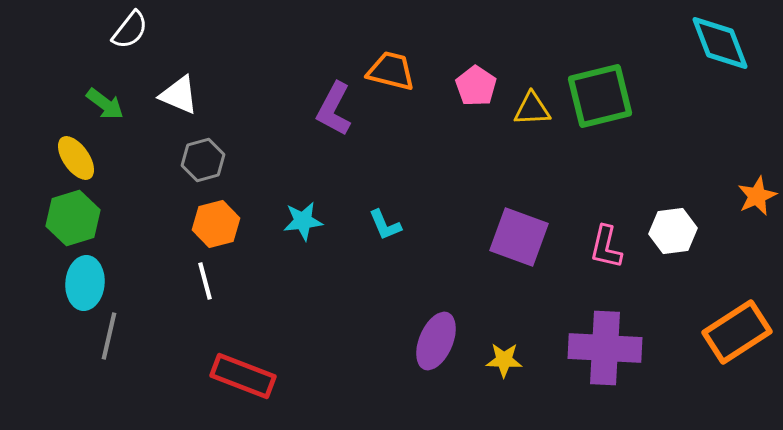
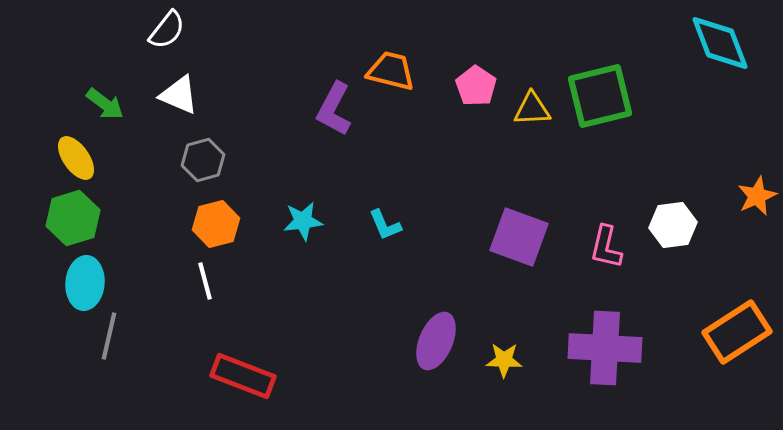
white semicircle: moved 37 px right
white hexagon: moved 6 px up
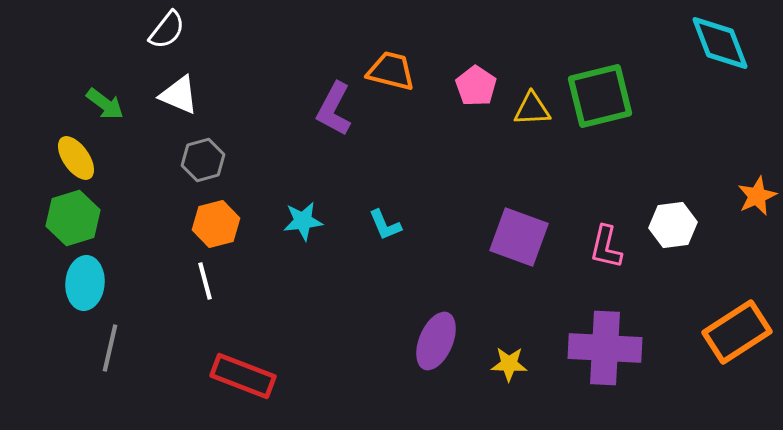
gray line: moved 1 px right, 12 px down
yellow star: moved 5 px right, 4 px down
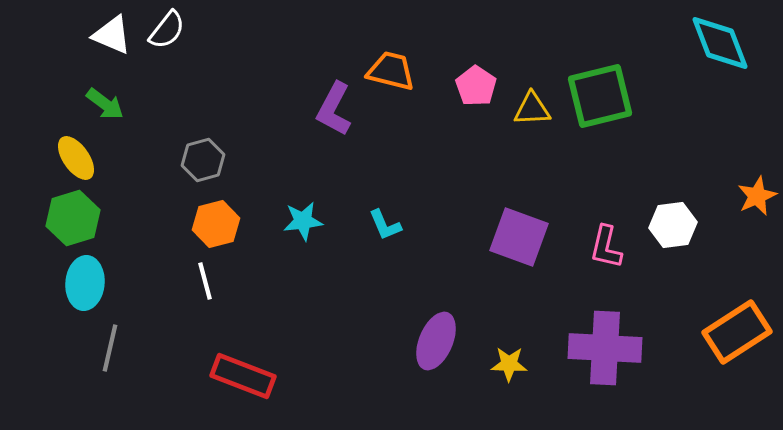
white triangle: moved 67 px left, 60 px up
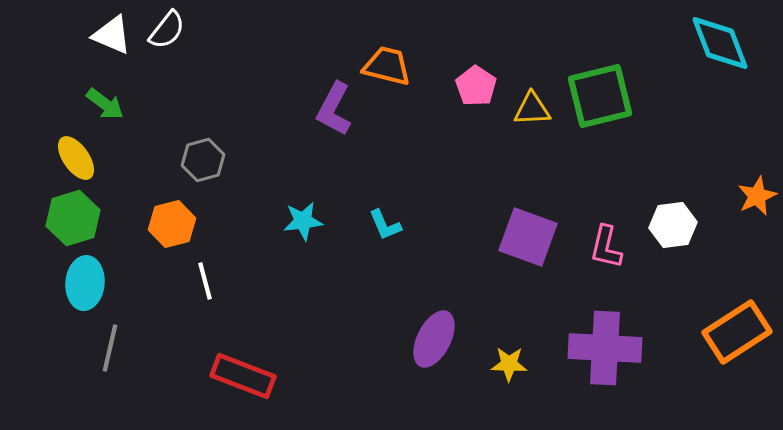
orange trapezoid: moved 4 px left, 5 px up
orange hexagon: moved 44 px left
purple square: moved 9 px right
purple ellipse: moved 2 px left, 2 px up; rotated 4 degrees clockwise
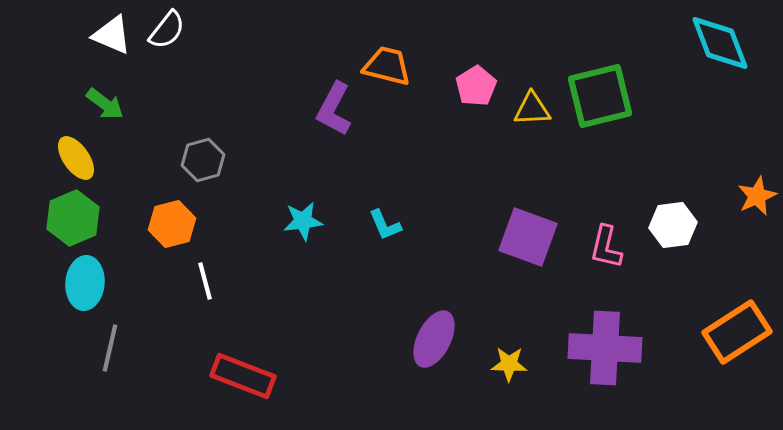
pink pentagon: rotated 6 degrees clockwise
green hexagon: rotated 6 degrees counterclockwise
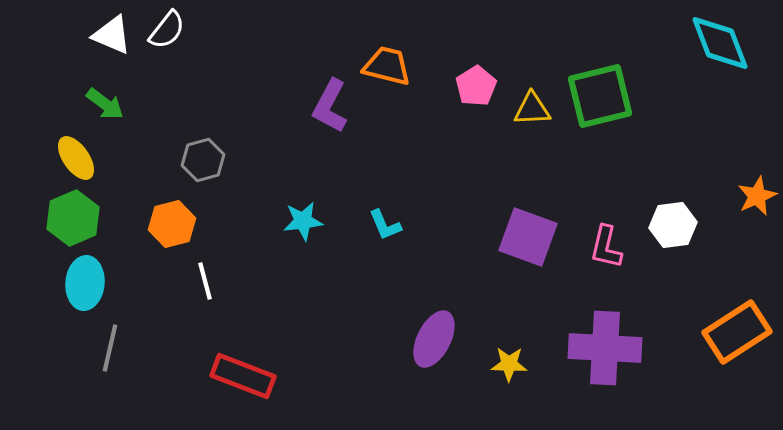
purple L-shape: moved 4 px left, 3 px up
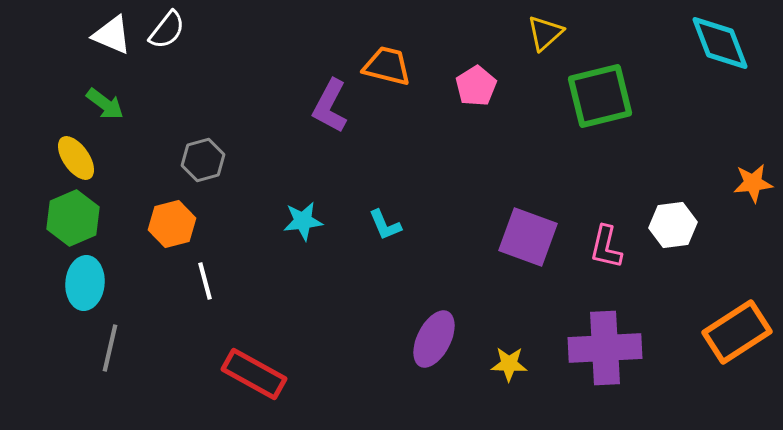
yellow triangle: moved 13 px right, 76 px up; rotated 39 degrees counterclockwise
orange star: moved 4 px left, 13 px up; rotated 18 degrees clockwise
purple cross: rotated 6 degrees counterclockwise
red rectangle: moved 11 px right, 2 px up; rotated 8 degrees clockwise
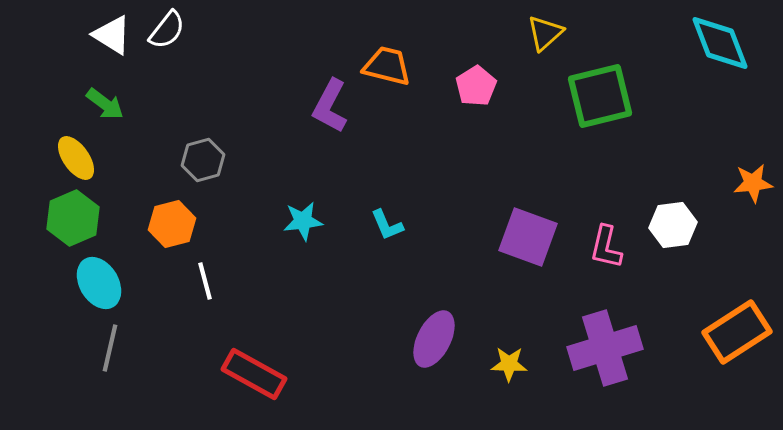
white triangle: rotated 9 degrees clockwise
cyan L-shape: moved 2 px right
cyan ellipse: moved 14 px right; rotated 36 degrees counterclockwise
purple cross: rotated 14 degrees counterclockwise
